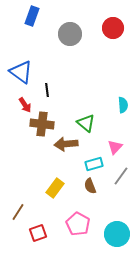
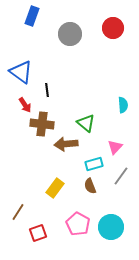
cyan circle: moved 6 px left, 7 px up
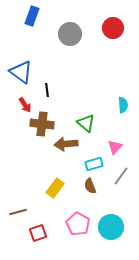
brown line: rotated 42 degrees clockwise
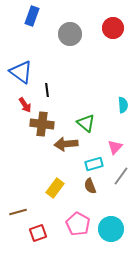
cyan circle: moved 2 px down
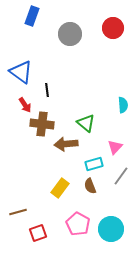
yellow rectangle: moved 5 px right
